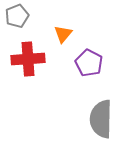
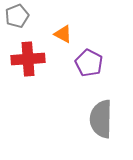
orange triangle: rotated 42 degrees counterclockwise
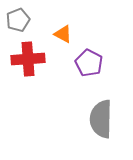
gray pentagon: moved 1 px right, 4 px down
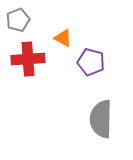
orange triangle: moved 4 px down
purple pentagon: moved 2 px right, 1 px up; rotated 12 degrees counterclockwise
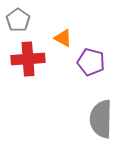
gray pentagon: rotated 15 degrees counterclockwise
